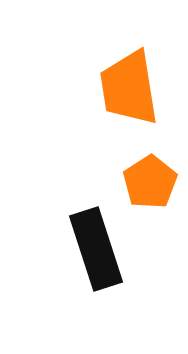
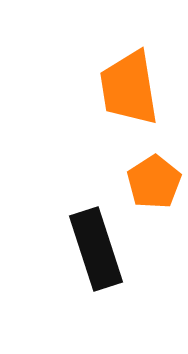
orange pentagon: moved 4 px right
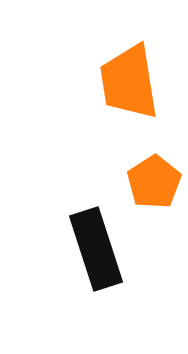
orange trapezoid: moved 6 px up
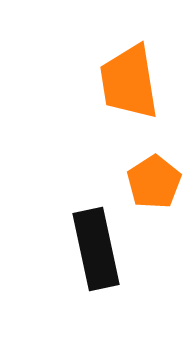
black rectangle: rotated 6 degrees clockwise
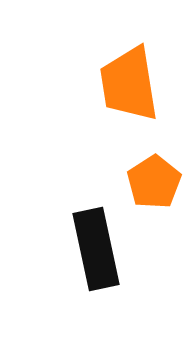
orange trapezoid: moved 2 px down
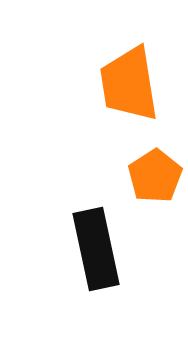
orange pentagon: moved 1 px right, 6 px up
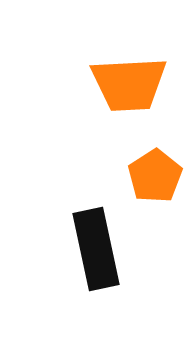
orange trapezoid: rotated 84 degrees counterclockwise
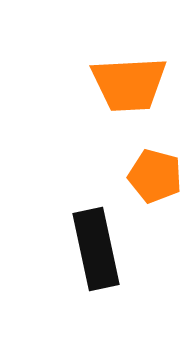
orange pentagon: rotated 24 degrees counterclockwise
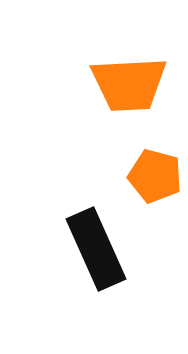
black rectangle: rotated 12 degrees counterclockwise
